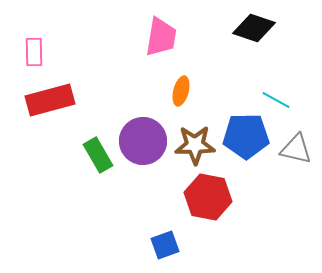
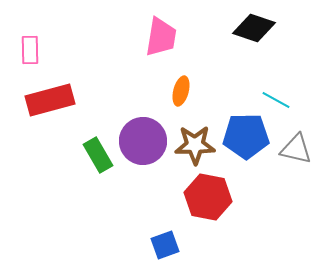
pink rectangle: moved 4 px left, 2 px up
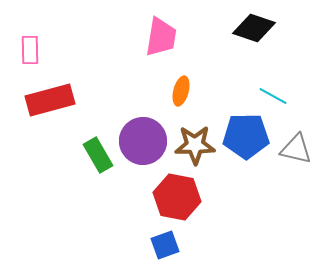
cyan line: moved 3 px left, 4 px up
red hexagon: moved 31 px left
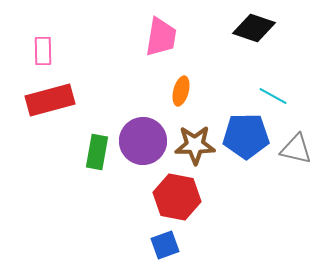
pink rectangle: moved 13 px right, 1 px down
green rectangle: moved 1 px left, 3 px up; rotated 40 degrees clockwise
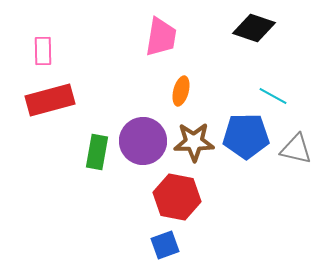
brown star: moved 1 px left, 3 px up
